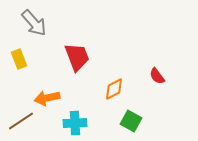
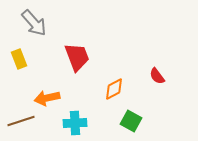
brown line: rotated 16 degrees clockwise
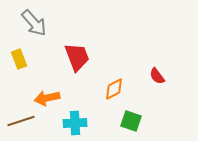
green square: rotated 10 degrees counterclockwise
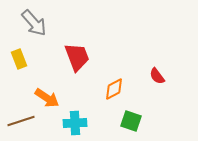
orange arrow: rotated 135 degrees counterclockwise
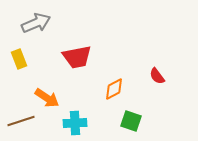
gray arrow: moved 2 px right; rotated 72 degrees counterclockwise
red trapezoid: rotated 100 degrees clockwise
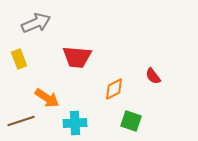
red trapezoid: rotated 16 degrees clockwise
red semicircle: moved 4 px left
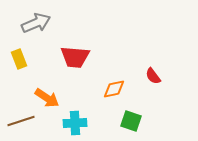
red trapezoid: moved 2 px left
orange diamond: rotated 15 degrees clockwise
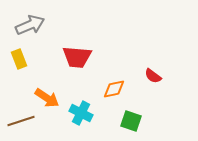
gray arrow: moved 6 px left, 2 px down
red trapezoid: moved 2 px right
red semicircle: rotated 18 degrees counterclockwise
cyan cross: moved 6 px right, 10 px up; rotated 30 degrees clockwise
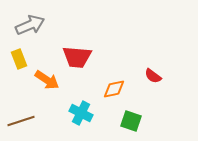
orange arrow: moved 18 px up
